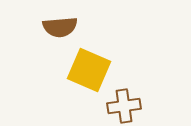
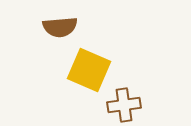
brown cross: moved 1 px up
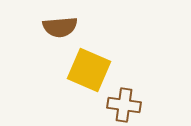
brown cross: rotated 16 degrees clockwise
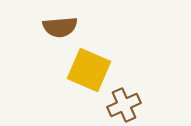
brown cross: rotated 32 degrees counterclockwise
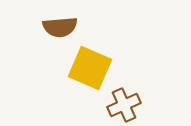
yellow square: moved 1 px right, 2 px up
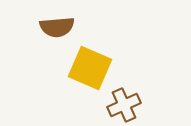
brown semicircle: moved 3 px left
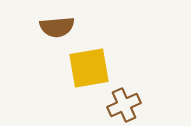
yellow square: moved 1 px left; rotated 33 degrees counterclockwise
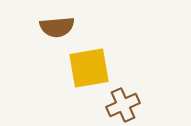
brown cross: moved 1 px left
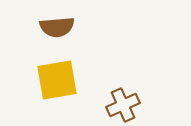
yellow square: moved 32 px left, 12 px down
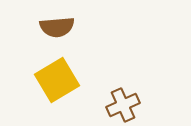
yellow square: rotated 21 degrees counterclockwise
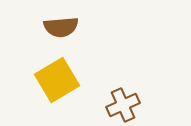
brown semicircle: moved 4 px right
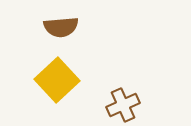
yellow square: rotated 12 degrees counterclockwise
